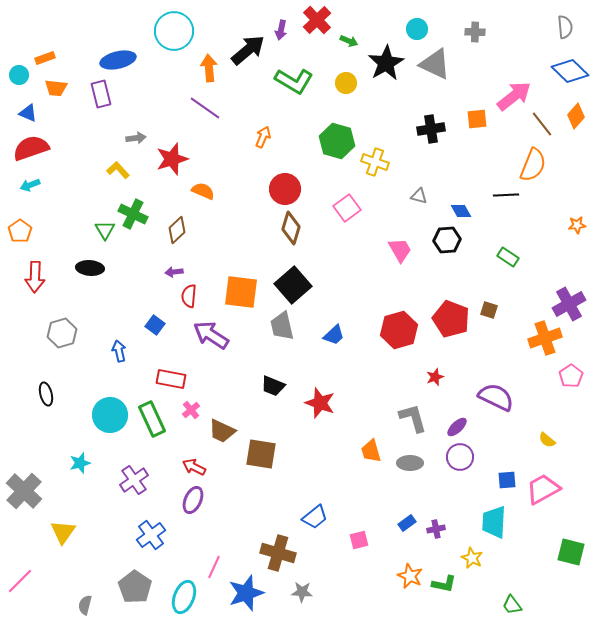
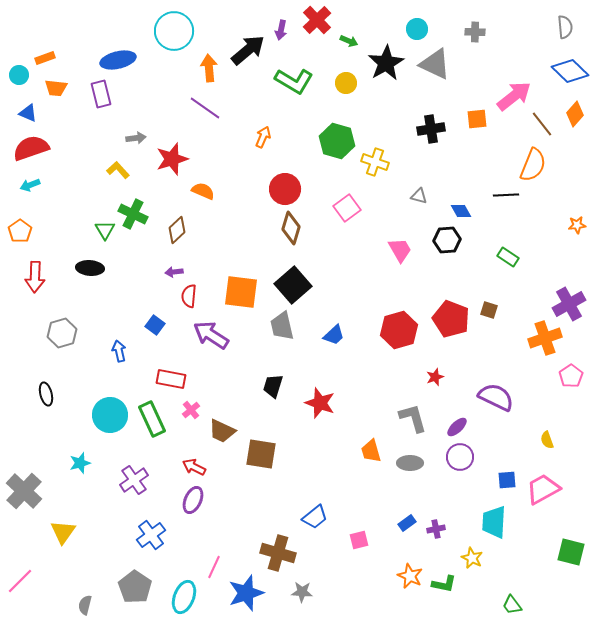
orange diamond at (576, 116): moved 1 px left, 2 px up
black trapezoid at (273, 386): rotated 85 degrees clockwise
yellow semicircle at (547, 440): rotated 30 degrees clockwise
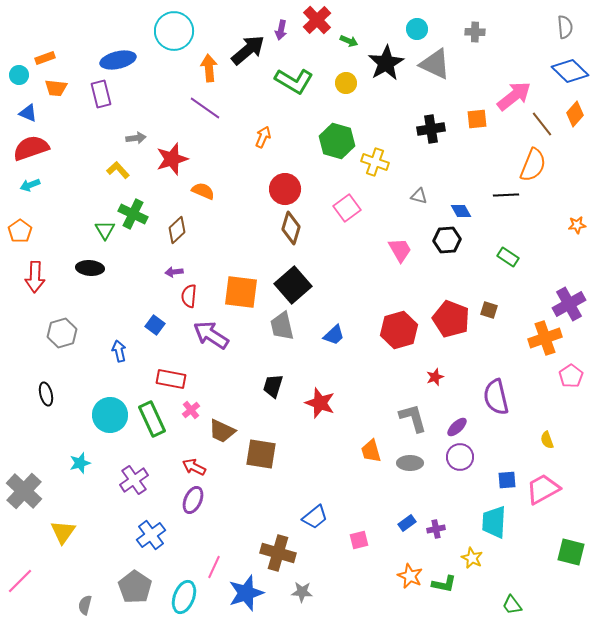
purple semicircle at (496, 397): rotated 129 degrees counterclockwise
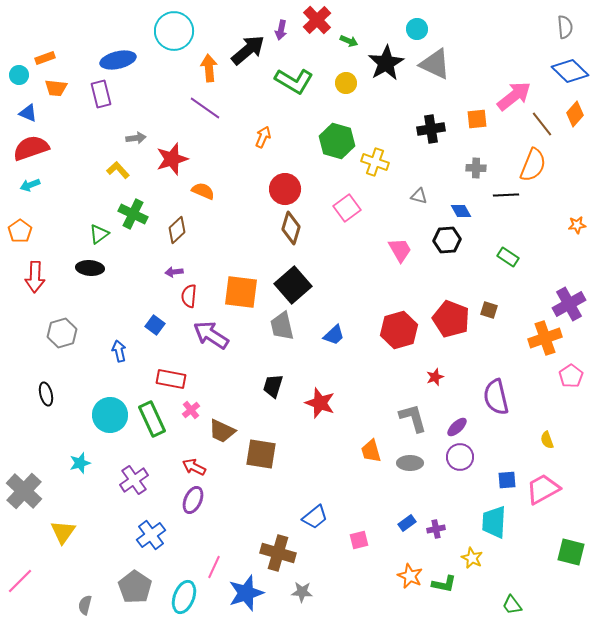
gray cross at (475, 32): moved 1 px right, 136 px down
green triangle at (105, 230): moved 6 px left, 4 px down; rotated 25 degrees clockwise
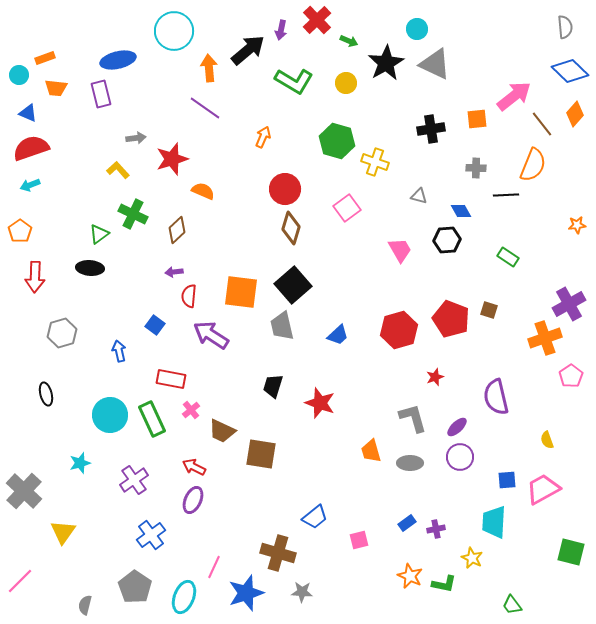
blue trapezoid at (334, 335): moved 4 px right
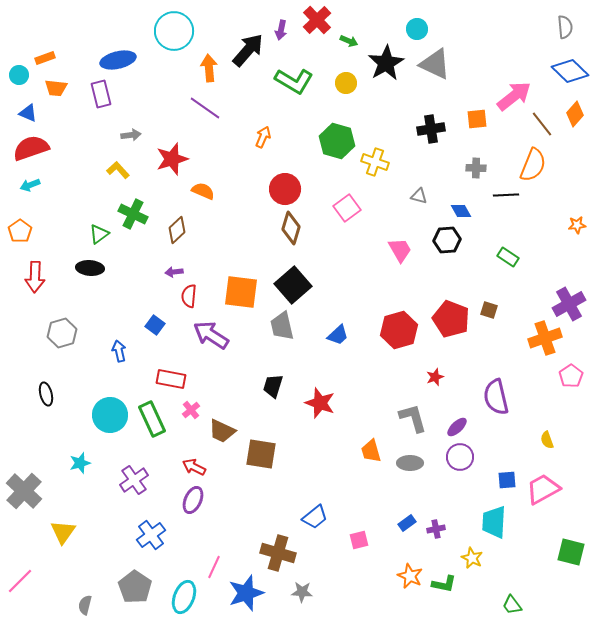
black arrow at (248, 50): rotated 9 degrees counterclockwise
gray arrow at (136, 138): moved 5 px left, 3 px up
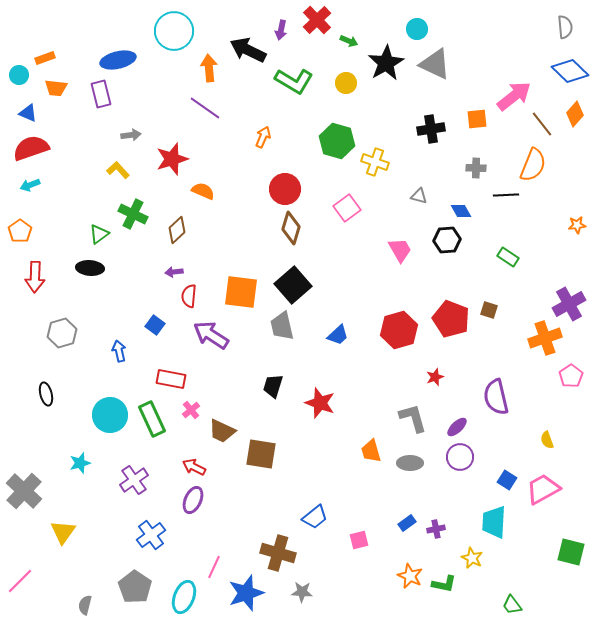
black arrow at (248, 50): rotated 105 degrees counterclockwise
blue square at (507, 480): rotated 36 degrees clockwise
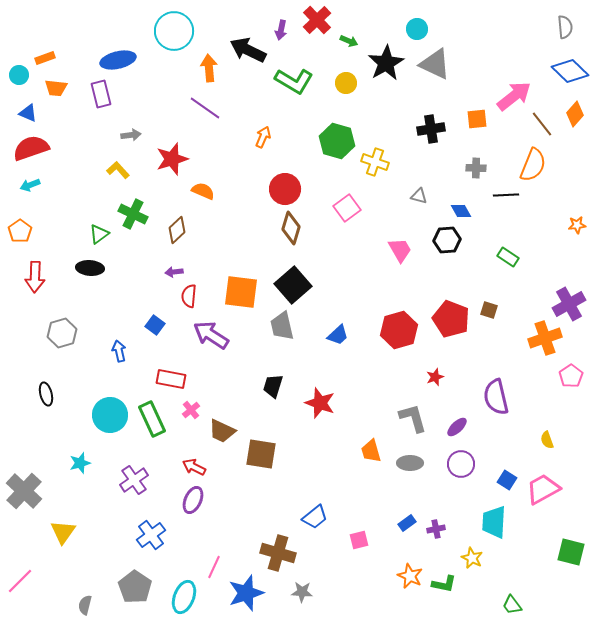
purple circle at (460, 457): moved 1 px right, 7 px down
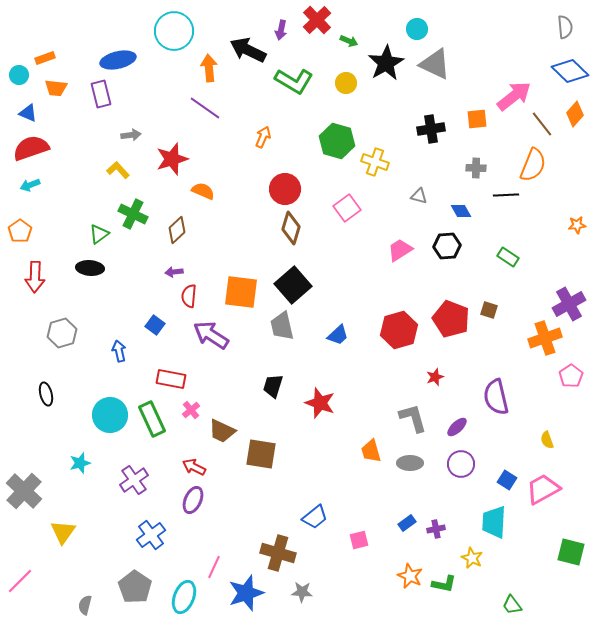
black hexagon at (447, 240): moved 6 px down
pink trapezoid at (400, 250): rotated 92 degrees counterclockwise
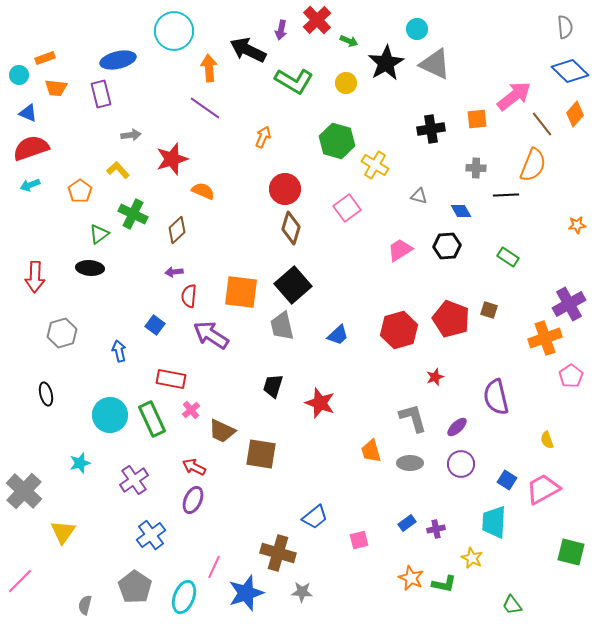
yellow cross at (375, 162): moved 3 px down; rotated 12 degrees clockwise
orange pentagon at (20, 231): moved 60 px right, 40 px up
orange star at (410, 576): moved 1 px right, 2 px down
